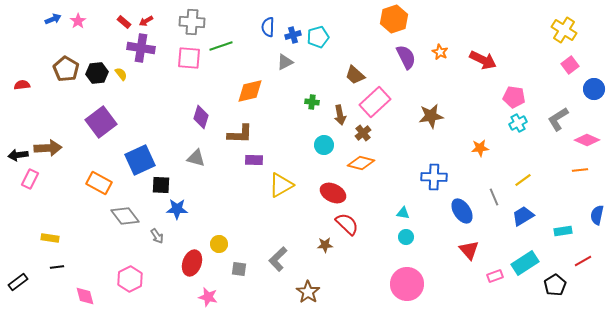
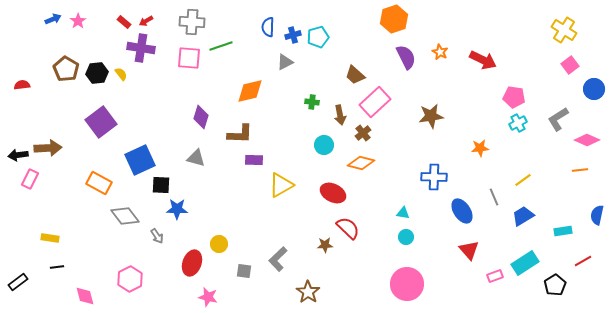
red semicircle at (347, 224): moved 1 px right, 4 px down
gray square at (239, 269): moved 5 px right, 2 px down
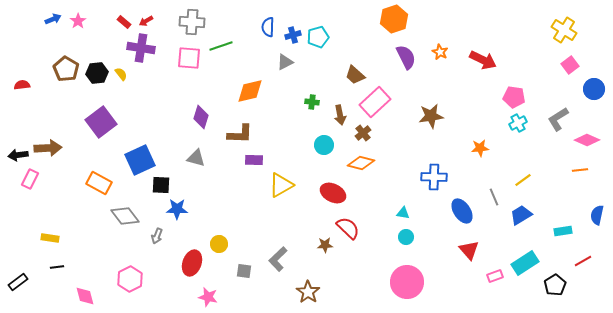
blue trapezoid at (523, 216): moved 2 px left, 1 px up
gray arrow at (157, 236): rotated 56 degrees clockwise
pink circle at (407, 284): moved 2 px up
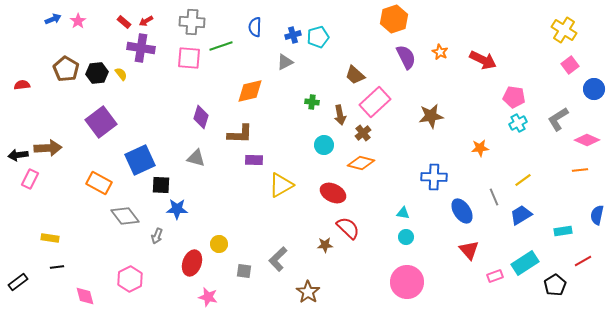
blue semicircle at (268, 27): moved 13 px left
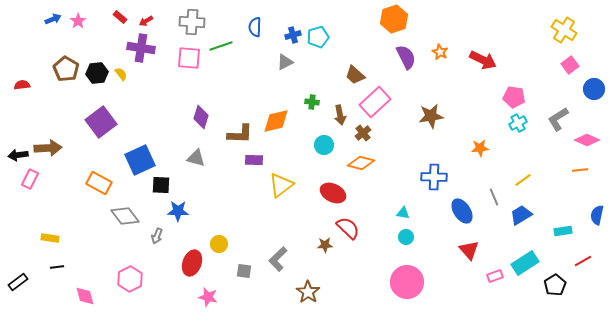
red rectangle at (124, 22): moved 4 px left, 5 px up
orange diamond at (250, 91): moved 26 px right, 30 px down
yellow triangle at (281, 185): rotated 8 degrees counterclockwise
blue star at (177, 209): moved 1 px right, 2 px down
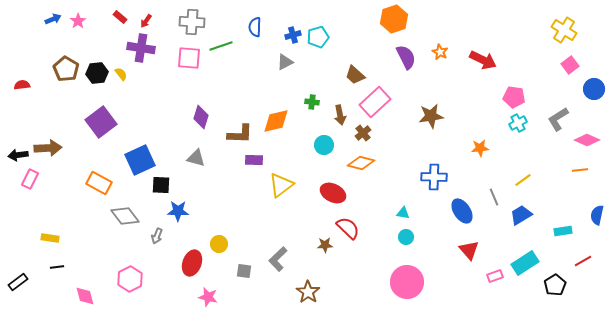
red arrow at (146, 21): rotated 24 degrees counterclockwise
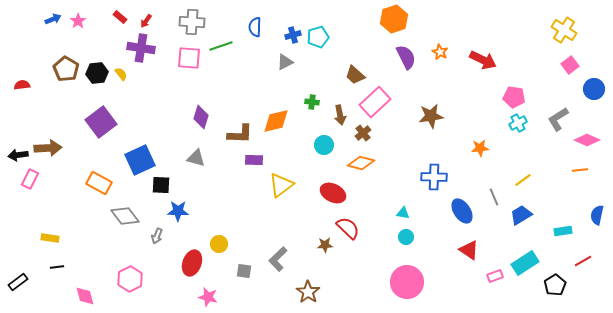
red triangle at (469, 250): rotated 15 degrees counterclockwise
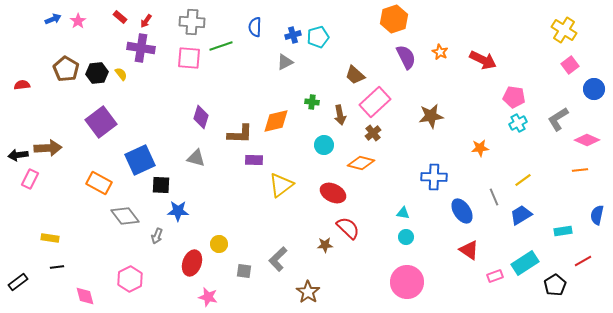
brown cross at (363, 133): moved 10 px right
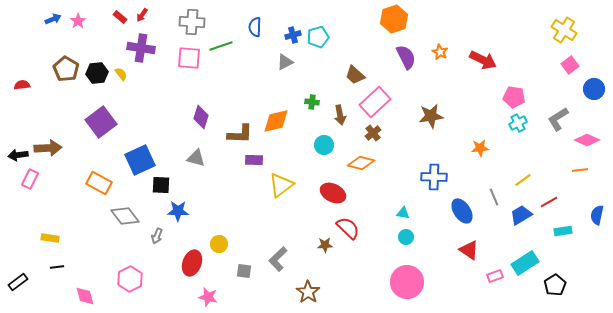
red arrow at (146, 21): moved 4 px left, 6 px up
red line at (583, 261): moved 34 px left, 59 px up
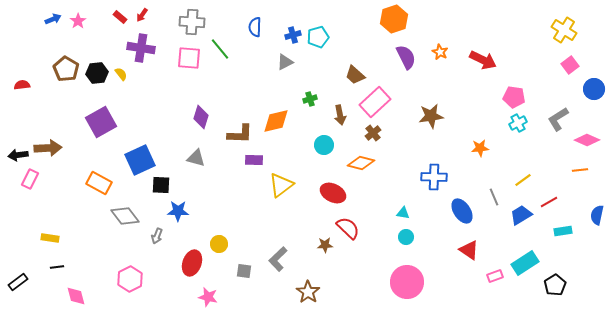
green line at (221, 46): moved 1 px left, 3 px down; rotated 70 degrees clockwise
green cross at (312, 102): moved 2 px left, 3 px up; rotated 24 degrees counterclockwise
purple square at (101, 122): rotated 8 degrees clockwise
pink diamond at (85, 296): moved 9 px left
